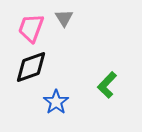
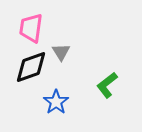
gray triangle: moved 3 px left, 34 px down
pink trapezoid: rotated 12 degrees counterclockwise
green L-shape: rotated 8 degrees clockwise
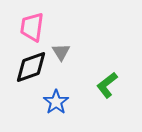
pink trapezoid: moved 1 px right, 1 px up
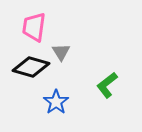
pink trapezoid: moved 2 px right
black diamond: rotated 36 degrees clockwise
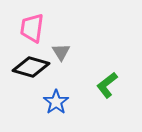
pink trapezoid: moved 2 px left, 1 px down
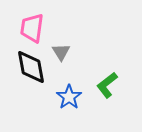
black diamond: rotated 63 degrees clockwise
blue star: moved 13 px right, 5 px up
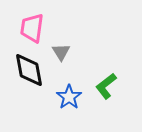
black diamond: moved 2 px left, 3 px down
green L-shape: moved 1 px left, 1 px down
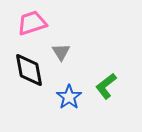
pink trapezoid: moved 5 px up; rotated 64 degrees clockwise
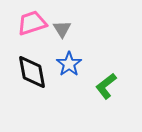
gray triangle: moved 1 px right, 23 px up
black diamond: moved 3 px right, 2 px down
blue star: moved 33 px up
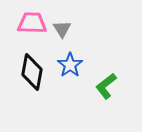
pink trapezoid: rotated 20 degrees clockwise
blue star: moved 1 px right, 1 px down
black diamond: rotated 21 degrees clockwise
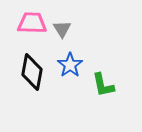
green L-shape: moved 3 px left, 1 px up; rotated 64 degrees counterclockwise
